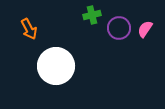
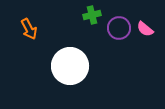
pink semicircle: rotated 84 degrees counterclockwise
white circle: moved 14 px right
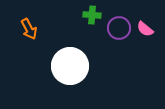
green cross: rotated 18 degrees clockwise
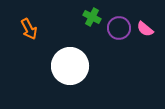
green cross: moved 2 px down; rotated 24 degrees clockwise
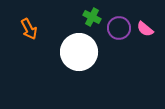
white circle: moved 9 px right, 14 px up
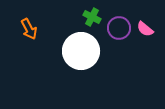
white circle: moved 2 px right, 1 px up
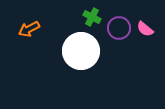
orange arrow: rotated 90 degrees clockwise
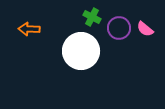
orange arrow: rotated 30 degrees clockwise
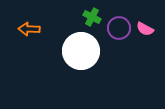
pink semicircle: rotated 12 degrees counterclockwise
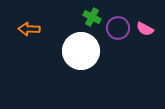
purple circle: moved 1 px left
